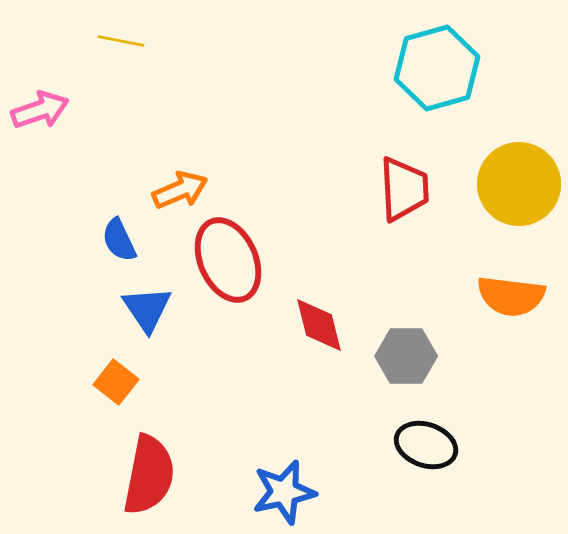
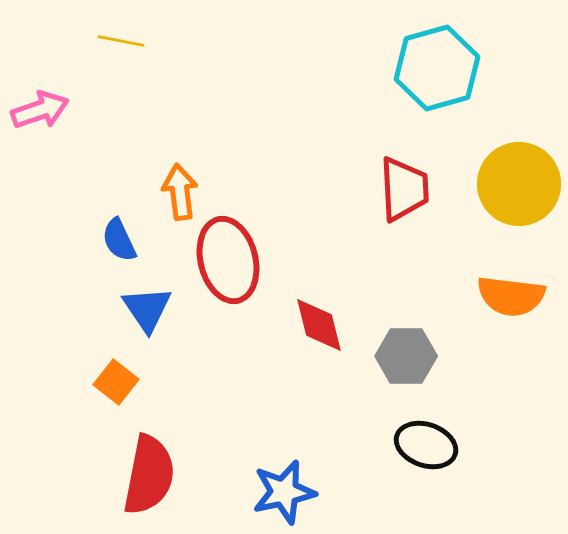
orange arrow: moved 2 px down; rotated 74 degrees counterclockwise
red ellipse: rotated 10 degrees clockwise
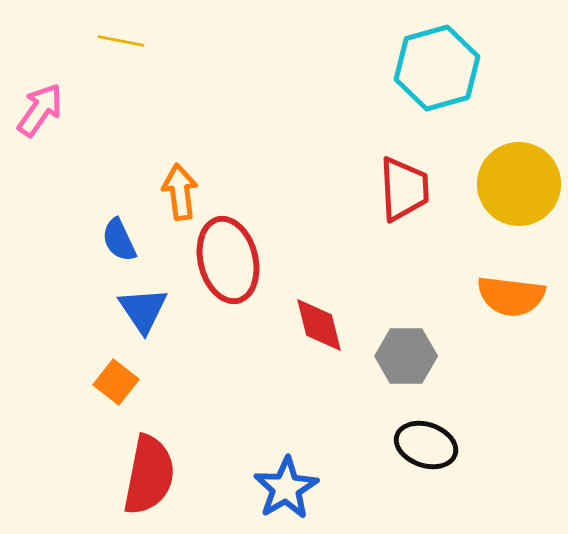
pink arrow: rotated 36 degrees counterclockwise
blue triangle: moved 4 px left, 1 px down
blue star: moved 2 px right, 4 px up; rotated 18 degrees counterclockwise
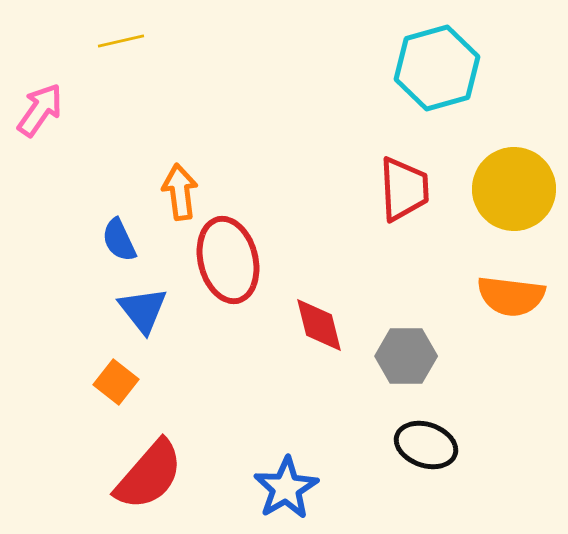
yellow line: rotated 24 degrees counterclockwise
yellow circle: moved 5 px left, 5 px down
blue triangle: rotated 4 degrees counterclockwise
red semicircle: rotated 30 degrees clockwise
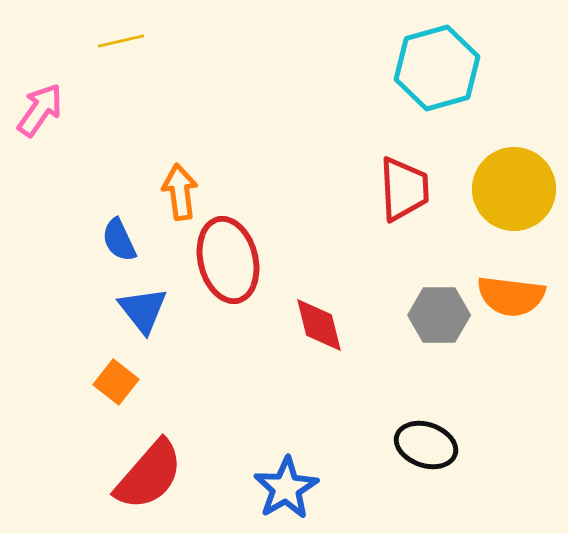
gray hexagon: moved 33 px right, 41 px up
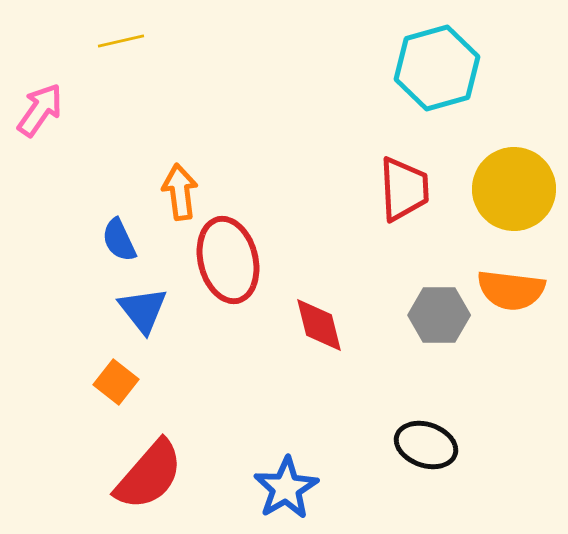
orange semicircle: moved 6 px up
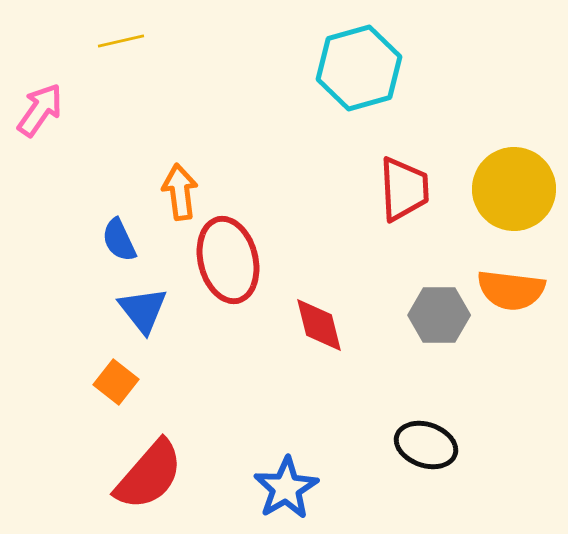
cyan hexagon: moved 78 px left
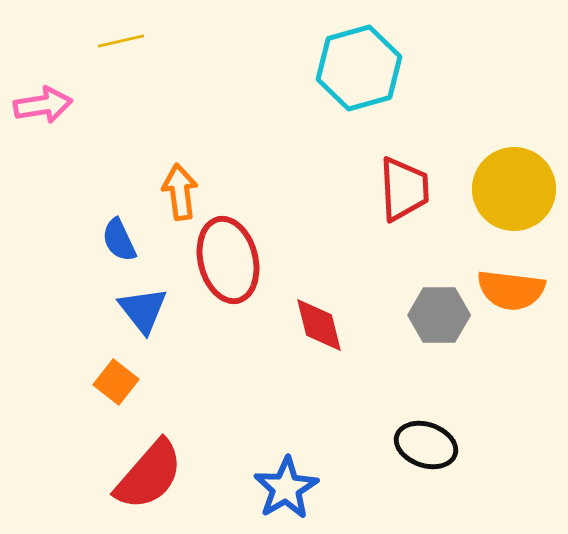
pink arrow: moved 3 px right, 5 px up; rotated 46 degrees clockwise
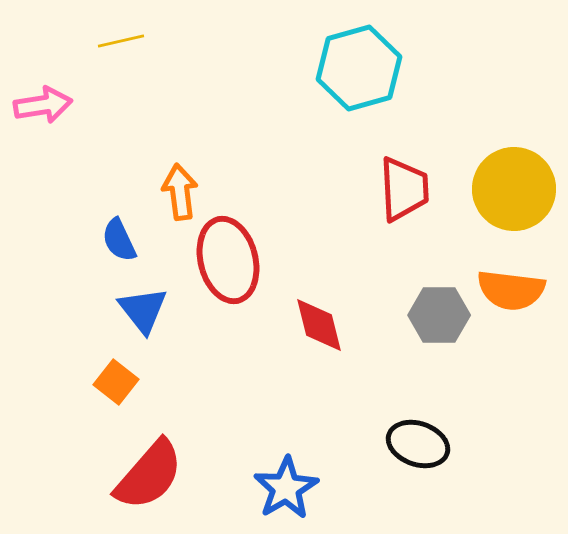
black ellipse: moved 8 px left, 1 px up
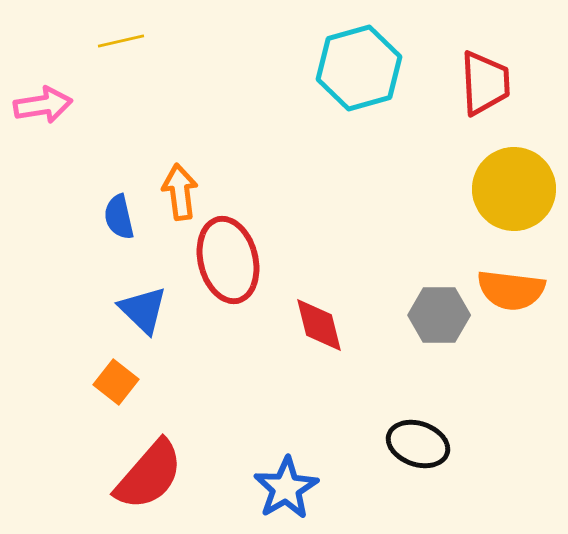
red trapezoid: moved 81 px right, 106 px up
blue semicircle: moved 23 px up; rotated 12 degrees clockwise
blue triangle: rotated 8 degrees counterclockwise
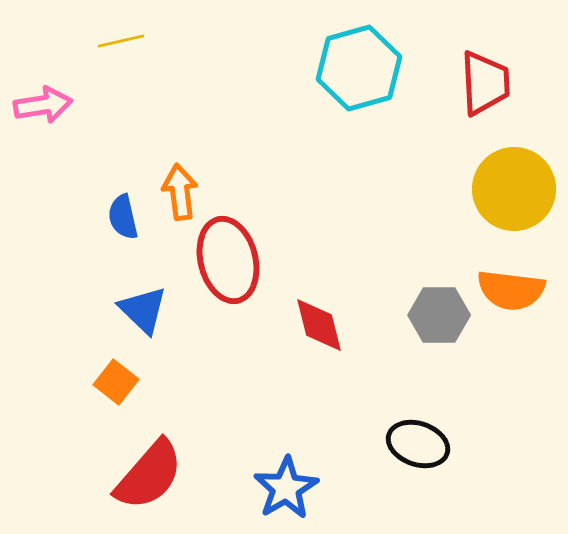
blue semicircle: moved 4 px right
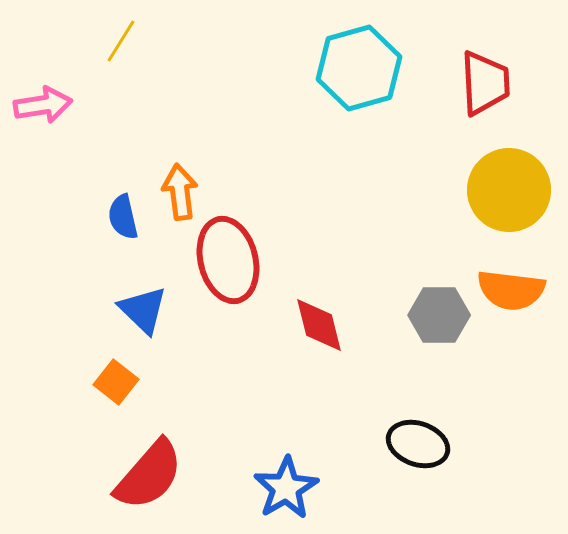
yellow line: rotated 45 degrees counterclockwise
yellow circle: moved 5 px left, 1 px down
